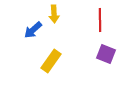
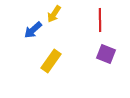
yellow arrow: rotated 36 degrees clockwise
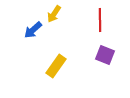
purple square: moved 1 px left, 1 px down
yellow rectangle: moved 5 px right, 5 px down
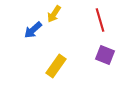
red line: rotated 15 degrees counterclockwise
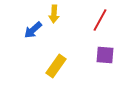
yellow arrow: rotated 30 degrees counterclockwise
red line: rotated 45 degrees clockwise
purple square: rotated 18 degrees counterclockwise
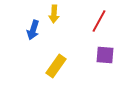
red line: moved 1 px left, 1 px down
blue arrow: rotated 30 degrees counterclockwise
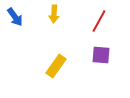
blue arrow: moved 18 px left, 13 px up; rotated 54 degrees counterclockwise
purple square: moved 4 px left
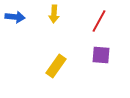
blue arrow: rotated 48 degrees counterclockwise
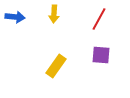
red line: moved 2 px up
